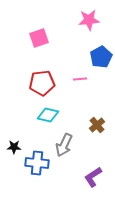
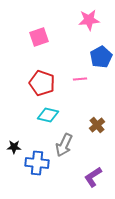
pink square: moved 1 px up
red pentagon: rotated 25 degrees clockwise
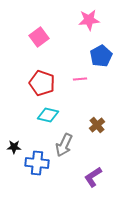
pink square: rotated 18 degrees counterclockwise
blue pentagon: moved 1 px up
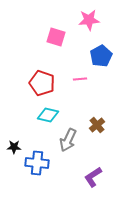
pink square: moved 17 px right; rotated 36 degrees counterclockwise
gray arrow: moved 4 px right, 5 px up
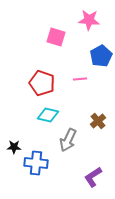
pink star: rotated 10 degrees clockwise
brown cross: moved 1 px right, 4 px up
blue cross: moved 1 px left
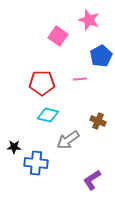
pink star: rotated 15 degrees clockwise
pink square: moved 2 px right, 1 px up; rotated 18 degrees clockwise
red pentagon: rotated 20 degrees counterclockwise
brown cross: rotated 28 degrees counterclockwise
gray arrow: rotated 30 degrees clockwise
purple L-shape: moved 1 px left, 3 px down
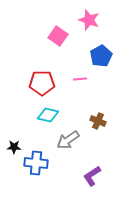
purple L-shape: moved 4 px up
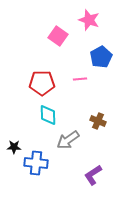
blue pentagon: moved 1 px down
cyan diamond: rotated 75 degrees clockwise
purple L-shape: moved 1 px right, 1 px up
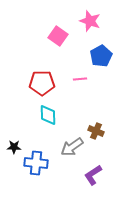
pink star: moved 1 px right, 1 px down
blue pentagon: moved 1 px up
brown cross: moved 2 px left, 10 px down
gray arrow: moved 4 px right, 7 px down
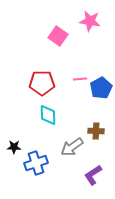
pink star: rotated 10 degrees counterclockwise
blue pentagon: moved 32 px down
brown cross: rotated 21 degrees counterclockwise
blue cross: rotated 25 degrees counterclockwise
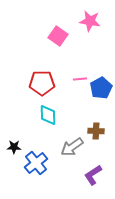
blue cross: rotated 20 degrees counterclockwise
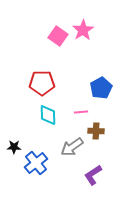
pink star: moved 7 px left, 9 px down; rotated 30 degrees clockwise
pink line: moved 1 px right, 33 px down
